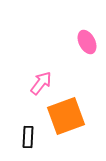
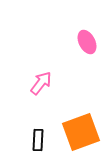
orange square: moved 15 px right, 16 px down
black rectangle: moved 10 px right, 3 px down
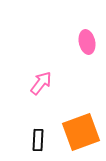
pink ellipse: rotated 15 degrees clockwise
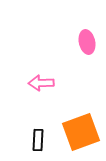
pink arrow: rotated 130 degrees counterclockwise
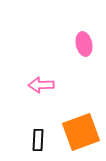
pink ellipse: moved 3 px left, 2 px down
pink arrow: moved 2 px down
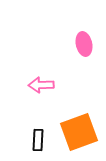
orange square: moved 2 px left
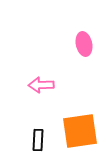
orange square: moved 1 px right, 1 px up; rotated 12 degrees clockwise
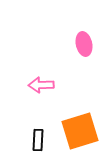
orange square: rotated 9 degrees counterclockwise
